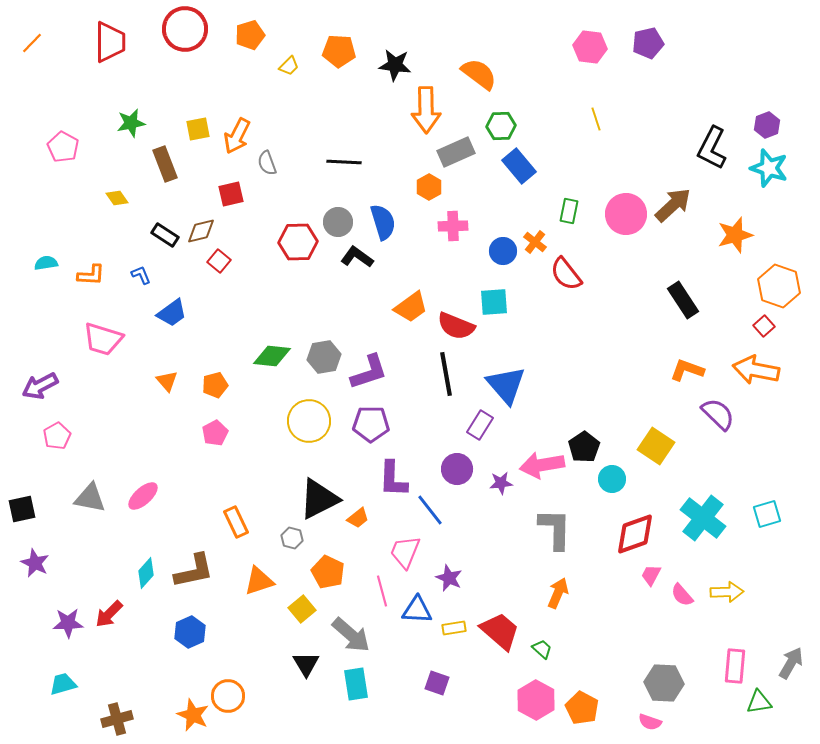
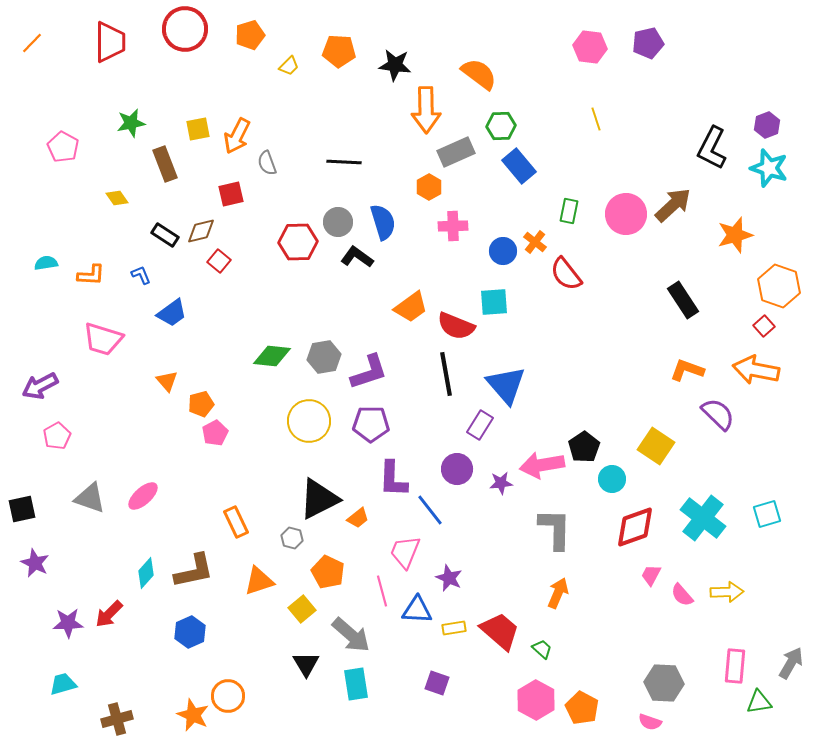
orange pentagon at (215, 385): moved 14 px left, 19 px down
gray triangle at (90, 498): rotated 8 degrees clockwise
red diamond at (635, 534): moved 7 px up
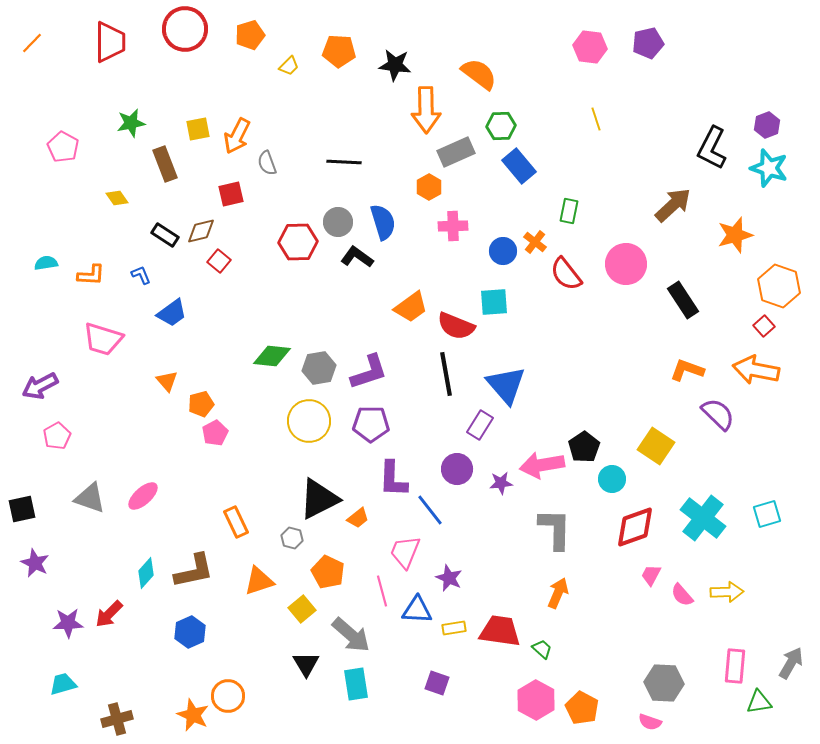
pink circle at (626, 214): moved 50 px down
gray hexagon at (324, 357): moved 5 px left, 11 px down
red trapezoid at (500, 631): rotated 33 degrees counterclockwise
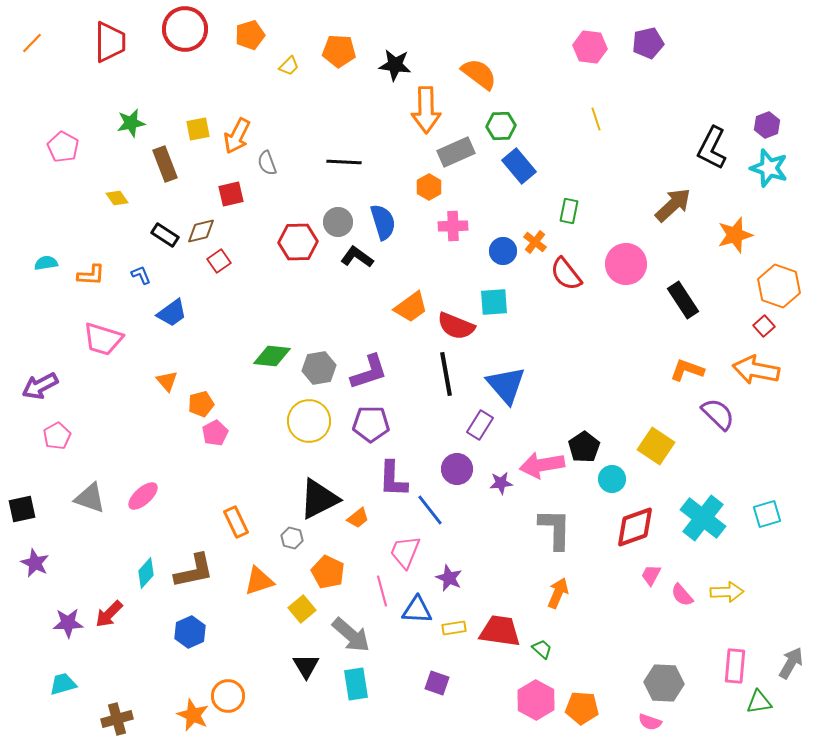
red square at (219, 261): rotated 15 degrees clockwise
black triangle at (306, 664): moved 2 px down
orange pentagon at (582, 708): rotated 24 degrees counterclockwise
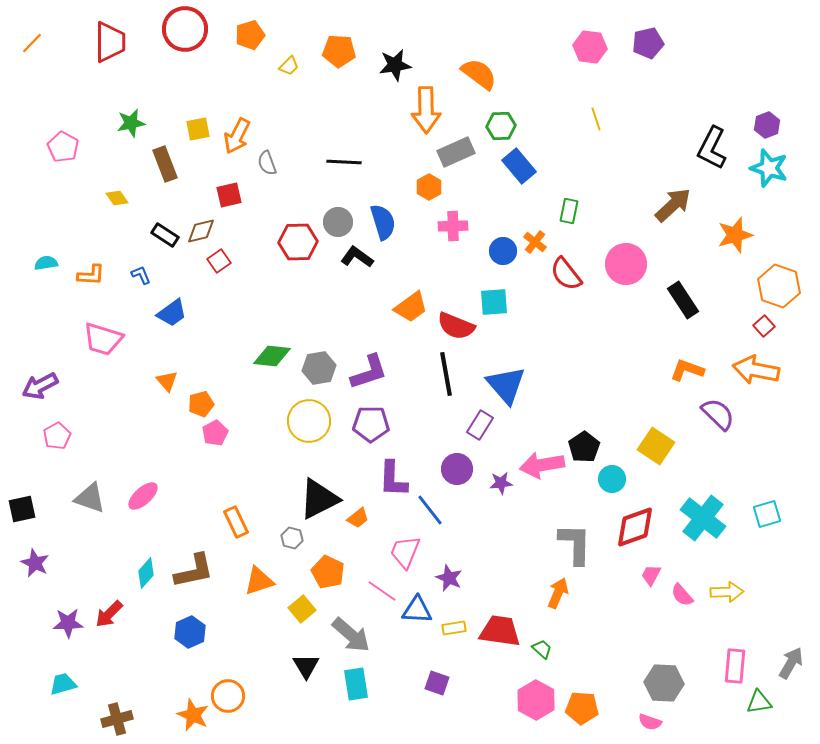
black star at (395, 65): rotated 16 degrees counterclockwise
red square at (231, 194): moved 2 px left, 1 px down
gray L-shape at (555, 529): moved 20 px right, 15 px down
pink line at (382, 591): rotated 40 degrees counterclockwise
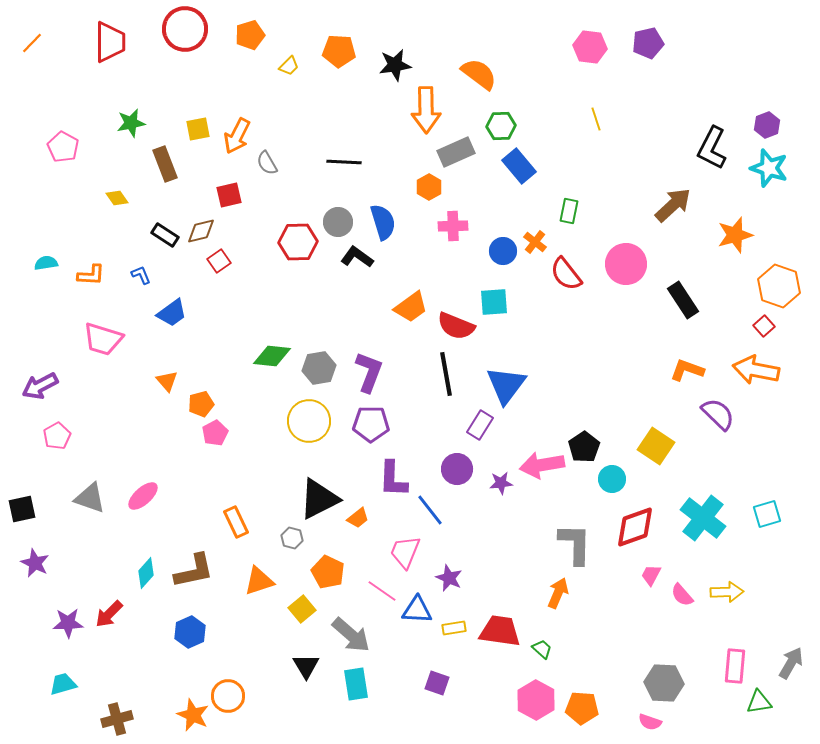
gray semicircle at (267, 163): rotated 10 degrees counterclockwise
purple L-shape at (369, 372): rotated 51 degrees counterclockwise
blue triangle at (506, 385): rotated 18 degrees clockwise
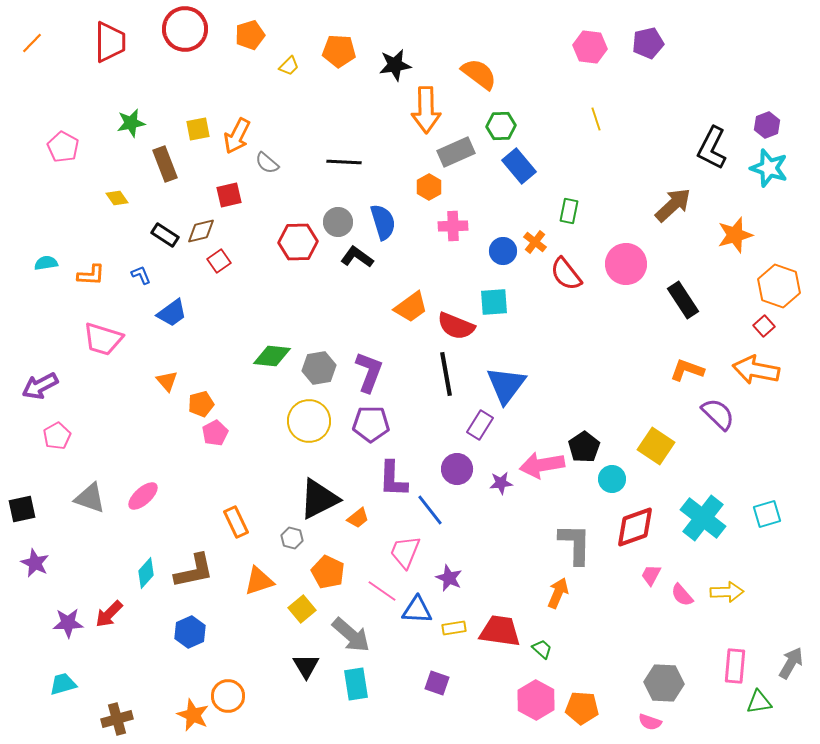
gray semicircle at (267, 163): rotated 20 degrees counterclockwise
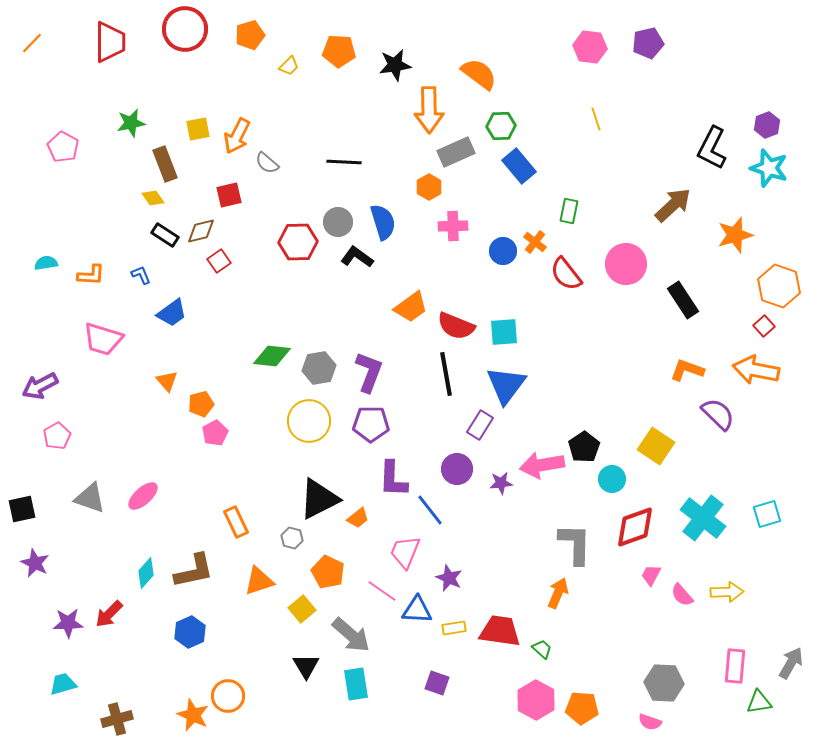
orange arrow at (426, 110): moved 3 px right
yellow diamond at (117, 198): moved 36 px right
cyan square at (494, 302): moved 10 px right, 30 px down
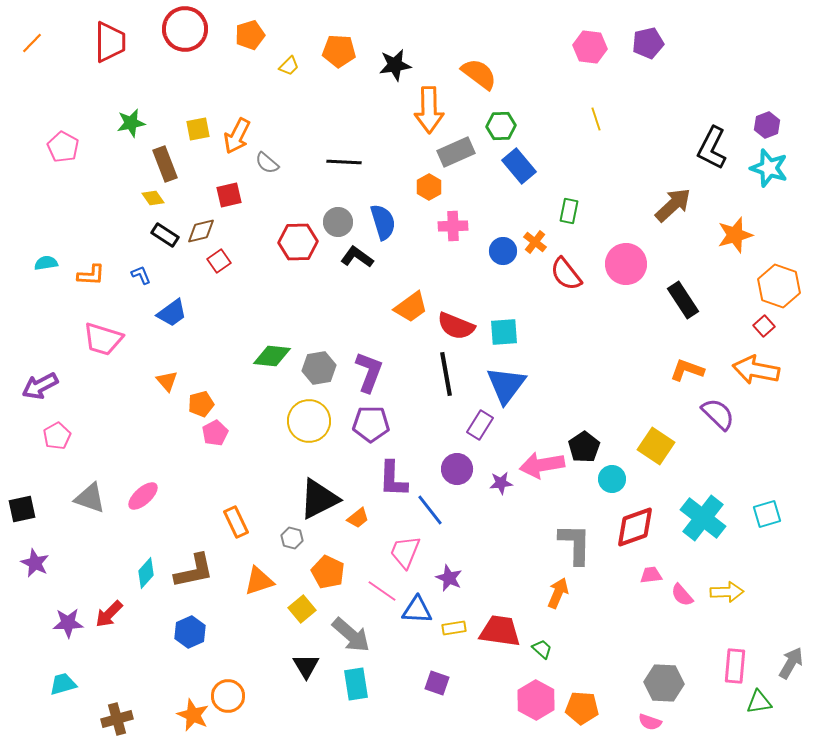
pink trapezoid at (651, 575): rotated 55 degrees clockwise
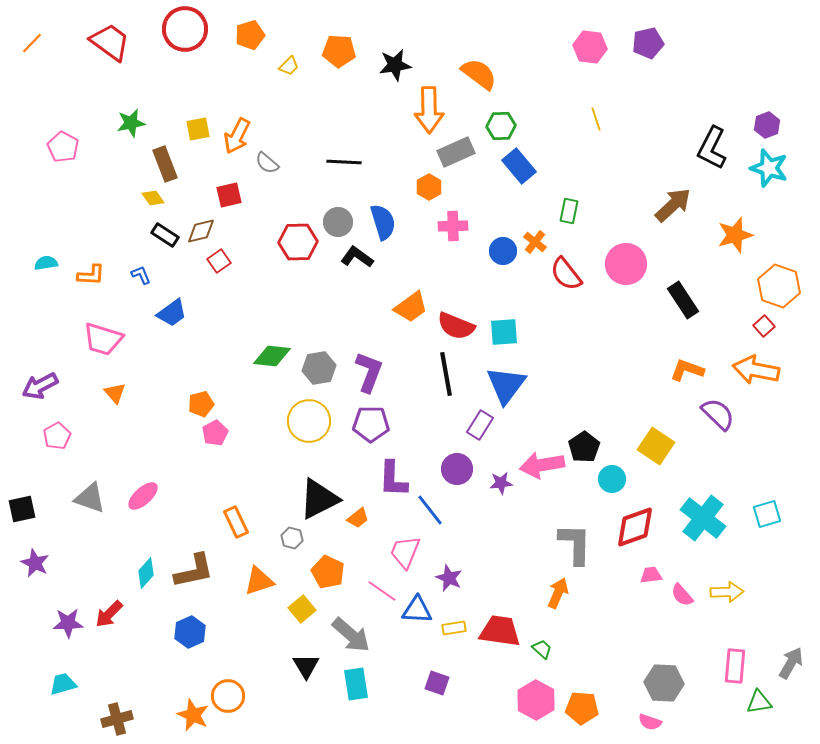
red trapezoid at (110, 42): rotated 54 degrees counterclockwise
orange triangle at (167, 381): moved 52 px left, 12 px down
